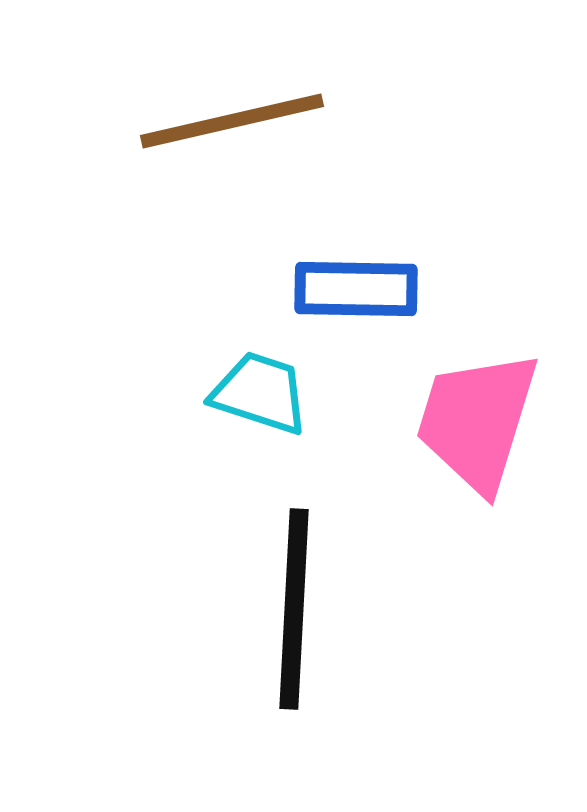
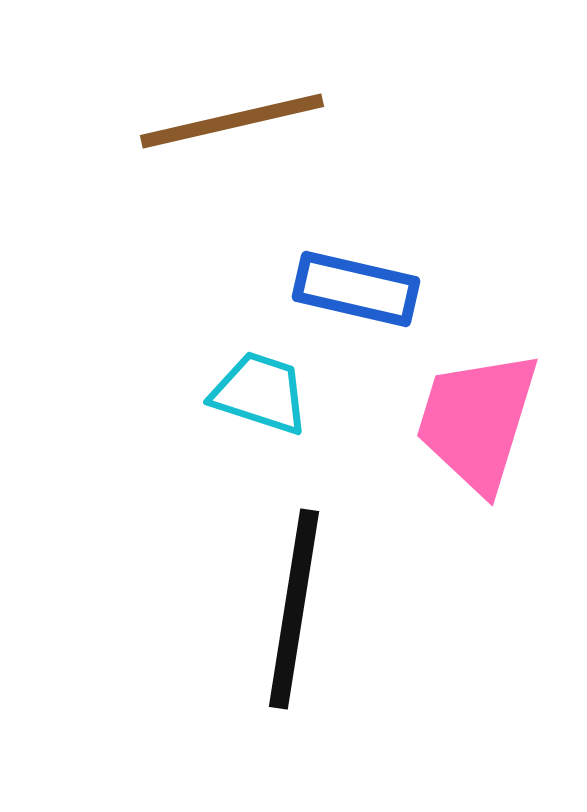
blue rectangle: rotated 12 degrees clockwise
black line: rotated 6 degrees clockwise
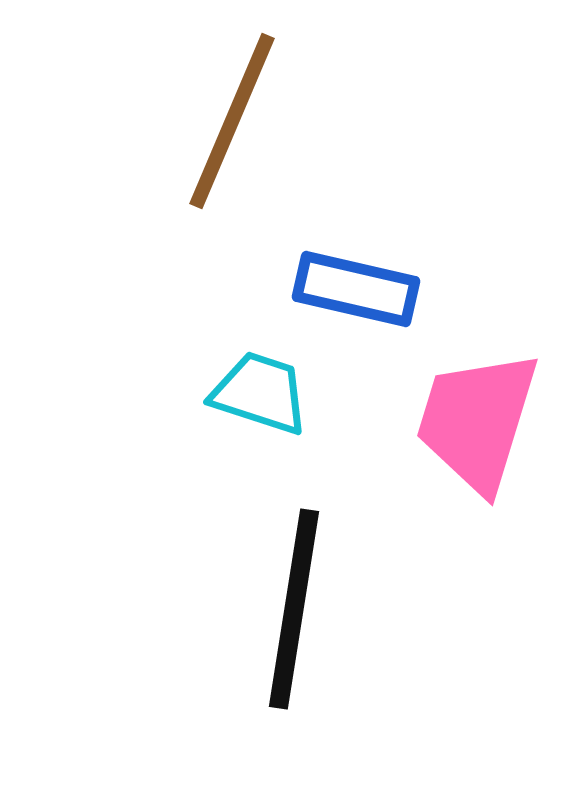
brown line: rotated 54 degrees counterclockwise
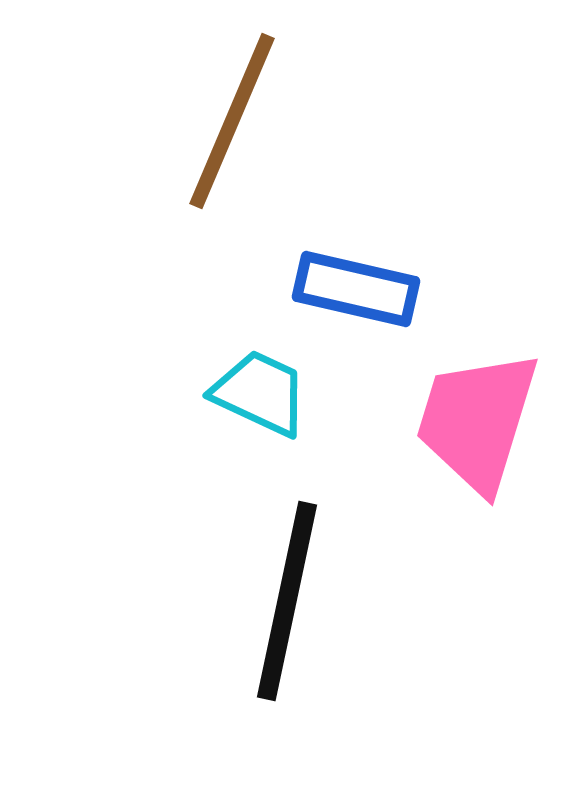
cyan trapezoid: rotated 7 degrees clockwise
black line: moved 7 px left, 8 px up; rotated 3 degrees clockwise
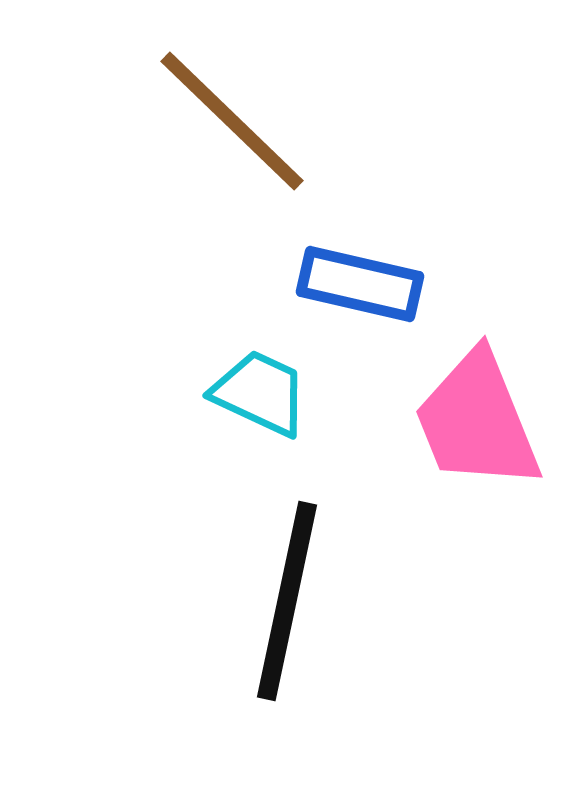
brown line: rotated 69 degrees counterclockwise
blue rectangle: moved 4 px right, 5 px up
pink trapezoid: rotated 39 degrees counterclockwise
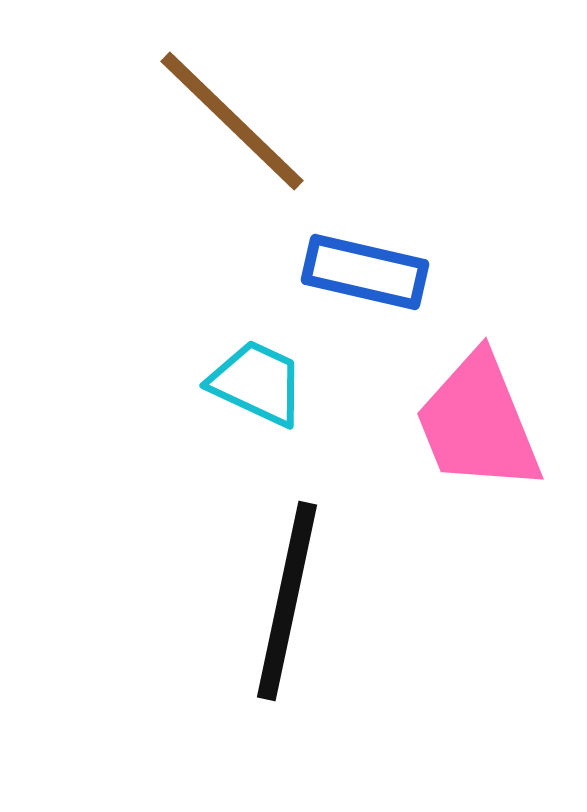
blue rectangle: moved 5 px right, 12 px up
cyan trapezoid: moved 3 px left, 10 px up
pink trapezoid: moved 1 px right, 2 px down
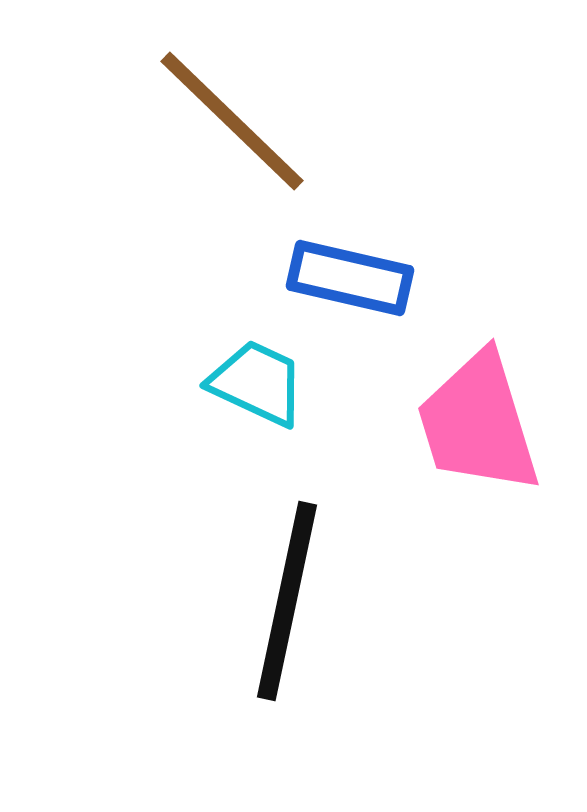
blue rectangle: moved 15 px left, 6 px down
pink trapezoid: rotated 5 degrees clockwise
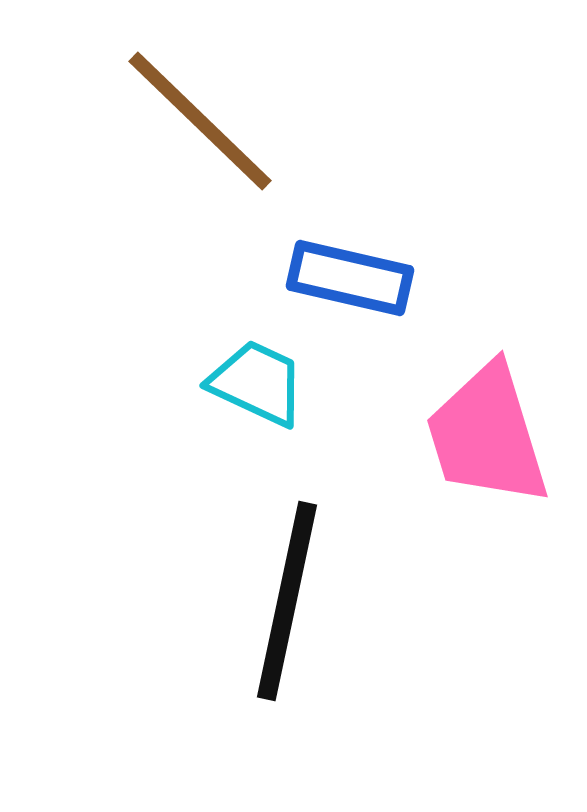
brown line: moved 32 px left
pink trapezoid: moved 9 px right, 12 px down
